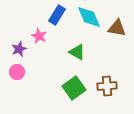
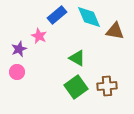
blue rectangle: rotated 18 degrees clockwise
brown triangle: moved 2 px left, 3 px down
green triangle: moved 6 px down
green square: moved 2 px right, 1 px up
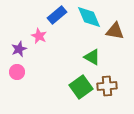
green triangle: moved 15 px right, 1 px up
green square: moved 5 px right
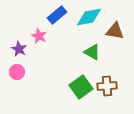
cyan diamond: rotated 76 degrees counterclockwise
purple star: rotated 21 degrees counterclockwise
green triangle: moved 5 px up
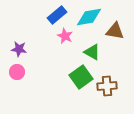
pink star: moved 26 px right
purple star: rotated 21 degrees counterclockwise
green square: moved 10 px up
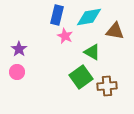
blue rectangle: rotated 36 degrees counterclockwise
purple star: rotated 28 degrees clockwise
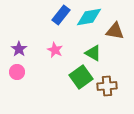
blue rectangle: moved 4 px right; rotated 24 degrees clockwise
pink star: moved 10 px left, 14 px down
green triangle: moved 1 px right, 1 px down
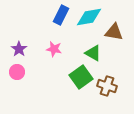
blue rectangle: rotated 12 degrees counterclockwise
brown triangle: moved 1 px left, 1 px down
pink star: moved 1 px left, 1 px up; rotated 14 degrees counterclockwise
brown cross: rotated 24 degrees clockwise
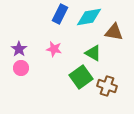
blue rectangle: moved 1 px left, 1 px up
pink circle: moved 4 px right, 4 px up
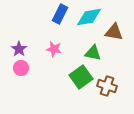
green triangle: rotated 18 degrees counterclockwise
